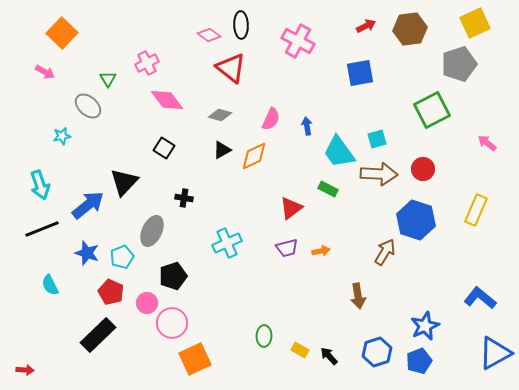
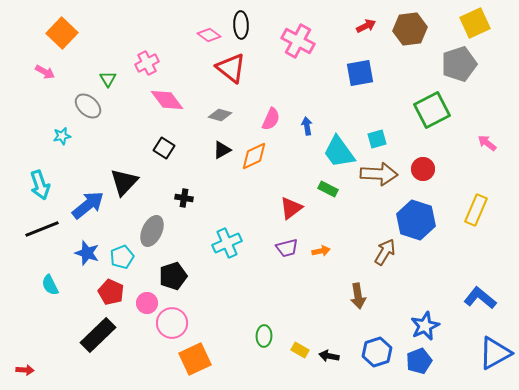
black arrow at (329, 356): rotated 36 degrees counterclockwise
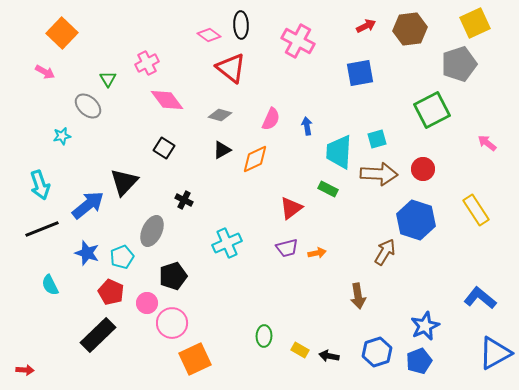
cyan trapezoid at (339, 152): rotated 39 degrees clockwise
orange diamond at (254, 156): moved 1 px right, 3 px down
black cross at (184, 198): moved 2 px down; rotated 18 degrees clockwise
yellow rectangle at (476, 210): rotated 56 degrees counterclockwise
orange arrow at (321, 251): moved 4 px left, 2 px down
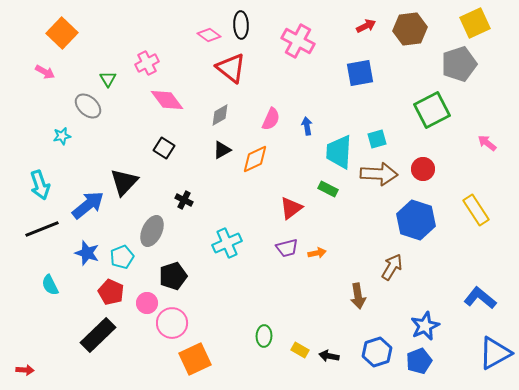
gray diamond at (220, 115): rotated 45 degrees counterclockwise
brown arrow at (385, 252): moved 7 px right, 15 px down
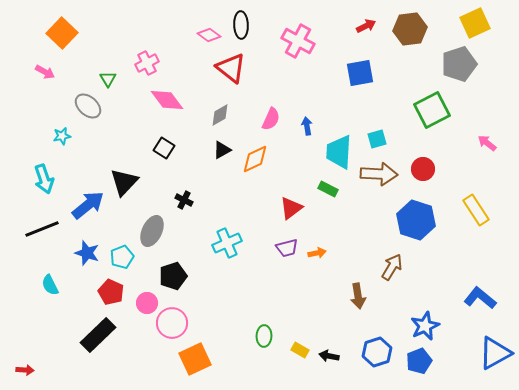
cyan arrow at (40, 185): moved 4 px right, 6 px up
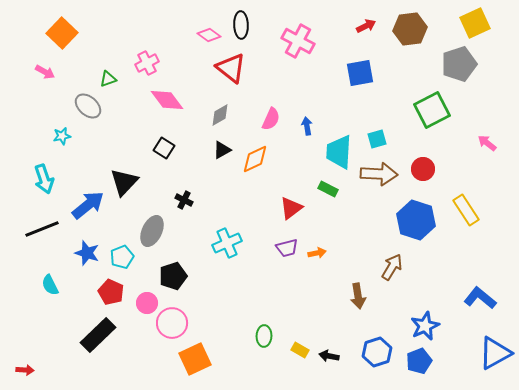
green triangle at (108, 79): rotated 42 degrees clockwise
yellow rectangle at (476, 210): moved 10 px left
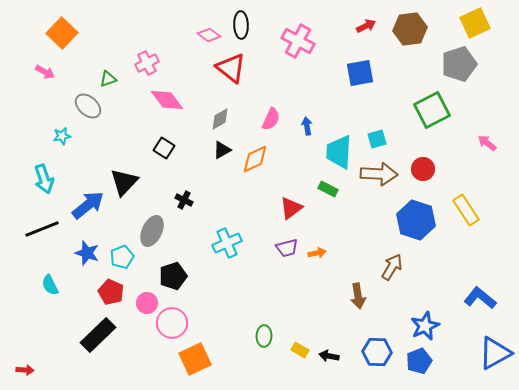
gray diamond at (220, 115): moved 4 px down
blue hexagon at (377, 352): rotated 20 degrees clockwise
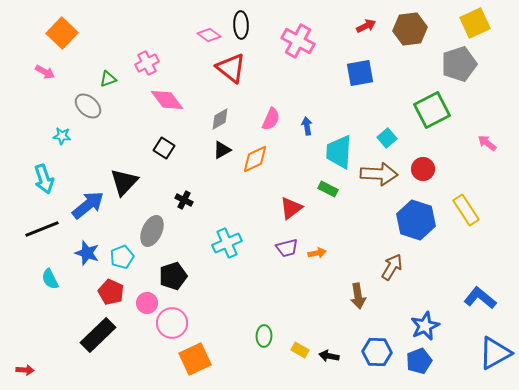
cyan star at (62, 136): rotated 18 degrees clockwise
cyan square at (377, 139): moved 10 px right, 1 px up; rotated 24 degrees counterclockwise
cyan semicircle at (50, 285): moved 6 px up
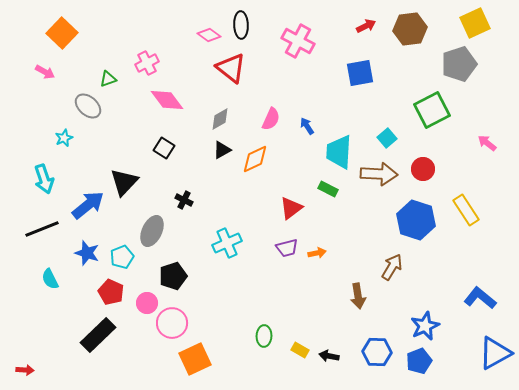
blue arrow at (307, 126): rotated 24 degrees counterclockwise
cyan star at (62, 136): moved 2 px right, 2 px down; rotated 30 degrees counterclockwise
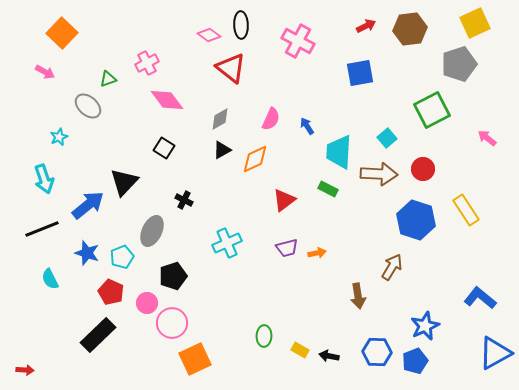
cyan star at (64, 138): moved 5 px left, 1 px up
pink arrow at (487, 143): moved 5 px up
red triangle at (291, 208): moved 7 px left, 8 px up
blue pentagon at (419, 361): moved 4 px left
